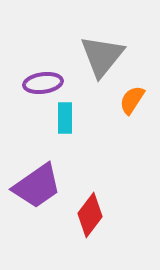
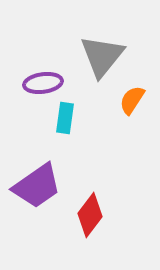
cyan rectangle: rotated 8 degrees clockwise
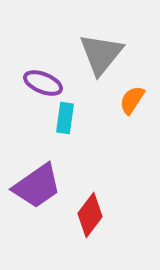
gray triangle: moved 1 px left, 2 px up
purple ellipse: rotated 30 degrees clockwise
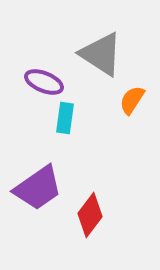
gray triangle: rotated 36 degrees counterclockwise
purple ellipse: moved 1 px right, 1 px up
purple trapezoid: moved 1 px right, 2 px down
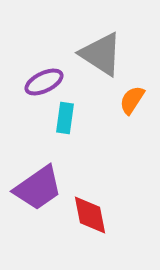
purple ellipse: rotated 48 degrees counterclockwise
red diamond: rotated 48 degrees counterclockwise
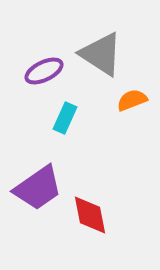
purple ellipse: moved 11 px up
orange semicircle: rotated 36 degrees clockwise
cyan rectangle: rotated 16 degrees clockwise
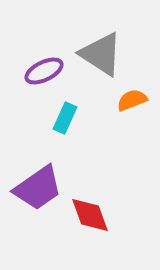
red diamond: rotated 9 degrees counterclockwise
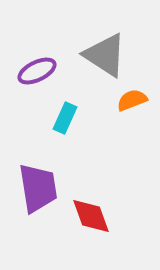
gray triangle: moved 4 px right, 1 px down
purple ellipse: moved 7 px left
purple trapezoid: rotated 64 degrees counterclockwise
red diamond: moved 1 px right, 1 px down
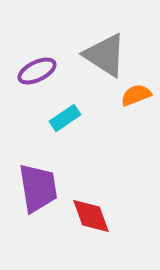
orange semicircle: moved 4 px right, 5 px up
cyan rectangle: rotated 32 degrees clockwise
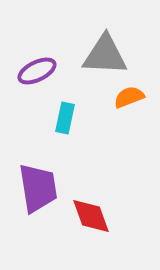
gray triangle: rotated 30 degrees counterclockwise
orange semicircle: moved 7 px left, 2 px down
cyan rectangle: rotated 44 degrees counterclockwise
